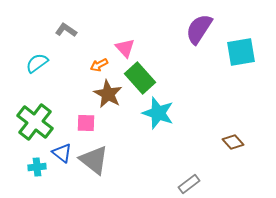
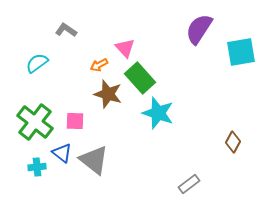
brown star: rotated 12 degrees counterclockwise
pink square: moved 11 px left, 2 px up
brown diamond: rotated 70 degrees clockwise
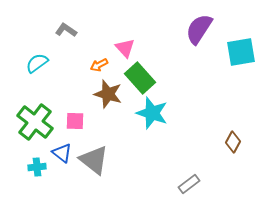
cyan star: moved 6 px left
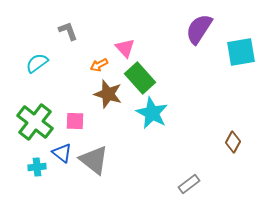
gray L-shape: moved 2 px right, 1 px down; rotated 35 degrees clockwise
cyan star: rotated 8 degrees clockwise
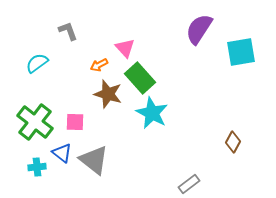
pink square: moved 1 px down
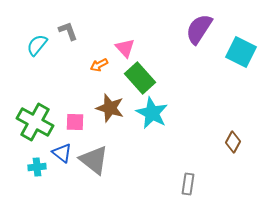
cyan square: rotated 36 degrees clockwise
cyan semicircle: moved 18 px up; rotated 15 degrees counterclockwise
brown star: moved 2 px right, 14 px down
green cross: rotated 9 degrees counterclockwise
gray rectangle: moved 1 px left; rotated 45 degrees counterclockwise
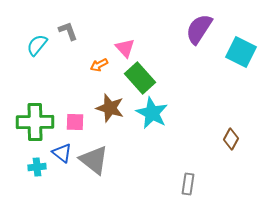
green cross: rotated 30 degrees counterclockwise
brown diamond: moved 2 px left, 3 px up
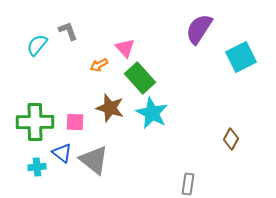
cyan square: moved 5 px down; rotated 36 degrees clockwise
